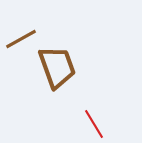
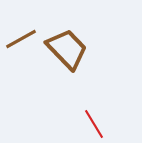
brown trapezoid: moved 10 px right, 18 px up; rotated 24 degrees counterclockwise
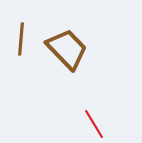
brown line: rotated 56 degrees counterclockwise
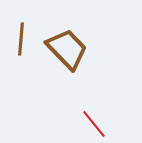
red line: rotated 8 degrees counterclockwise
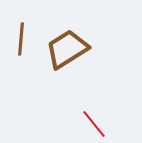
brown trapezoid: rotated 78 degrees counterclockwise
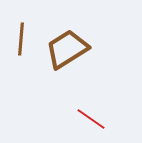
red line: moved 3 px left, 5 px up; rotated 16 degrees counterclockwise
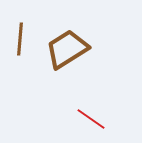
brown line: moved 1 px left
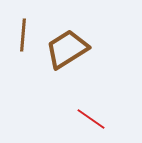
brown line: moved 3 px right, 4 px up
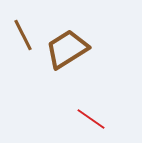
brown line: rotated 32 degrees counterclockwise
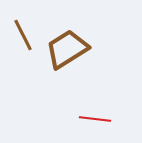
red line: moved 4 px right; rotated 28 degrees counterclockwise
